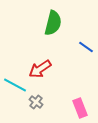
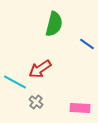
green semicircle: moved 1 px right, 1 px down
blue line: moved 1 px right, 3 px up
cyan line: moved 3 px up
pink rectangle: rotated 66 degrees counterclockwise
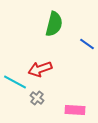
red arrow: rotated 15 degrees clockwise
gray cross: moved 1 px right, 4 px up
pink rectangle: moved 5 px left, 2 px down
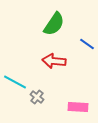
green semicircle: rotated 20 degrees clockwise
red arrow: moved 14 px right, 8 px up; rotated 25 degrees clockwise
gray cross: moved 1 px up
pink rectangle: moved 3 px right, 3 px up
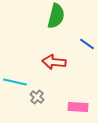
green semicircle: moved 2 px right, 8 px up; rotated 20 degrees counterclockwise
red arrow: moved 1 px down
cyan line: rotated 15 degrees counterclockwise
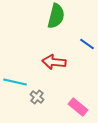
pink rectangle: rotated 36 degrees clockwise
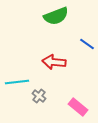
green semicircle: rotated 55 degrees clockwise
cyan line: moved 2 px right; rotated 20 degrees counterclockwise
gray cross: moved 2 px right, 1 px up
